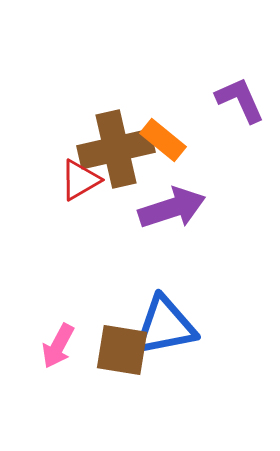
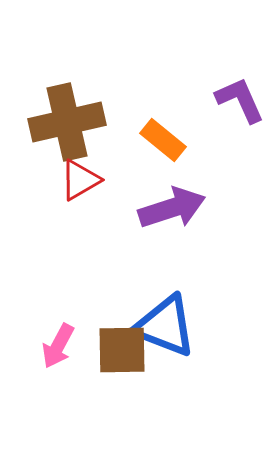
brown cross: moved 49 px left, 27 px up
blue triangle: rotated 32 degrees clockwise
brown square: rotated 10 degrees counterclockwise
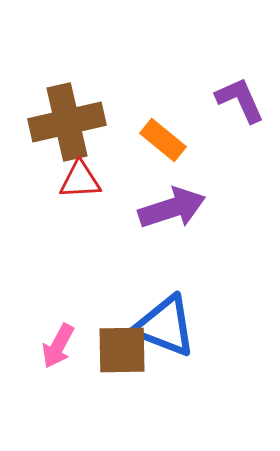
red triangle: rotated 27 degrees clockwise
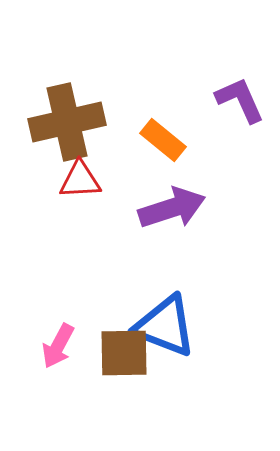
brown square: moved 2 px right, 3 px down
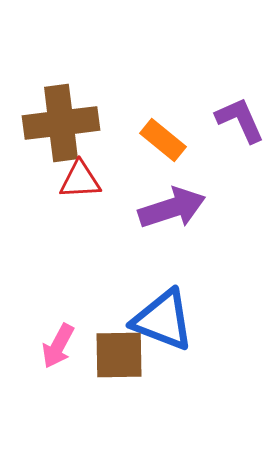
purple L-shape: moved 20 px down
brown cross: moved 6 px left, 1 px down; rotated 6 degrees clockwise
blue triangle: moved 2 px left, 6 px up
brown square: moved 5 px left, 2 px down
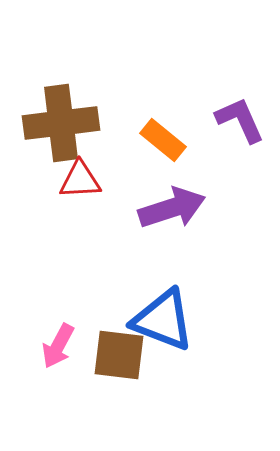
brown square: rotated 8 degrees clockwise
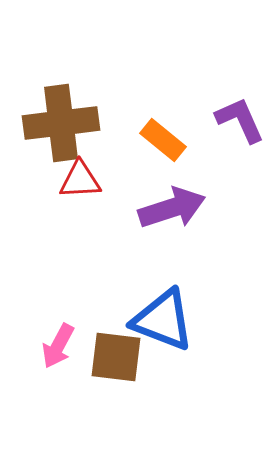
brown square: moved 3 px left, 2 px down
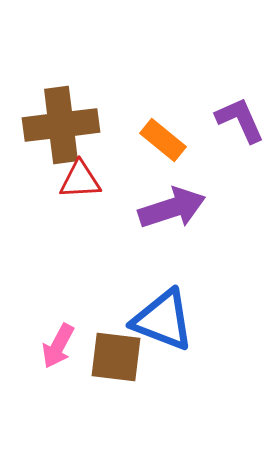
brown cross: moved 2 px down
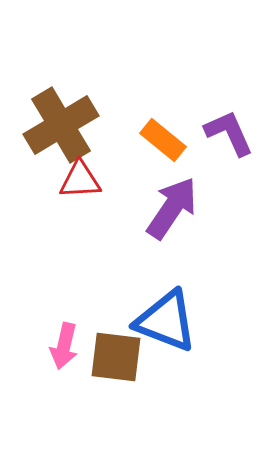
purple L-shape: moved 11 px left, 13 px down
brown cross: rotated 24 degrees counterclockwise
purple arrow: rotated 38 degrees counterclockwise
blue triangle: moved 3 px right, 1 px down
pink arrow: moved 6 px right; rotated 15 degrees counterclockwise
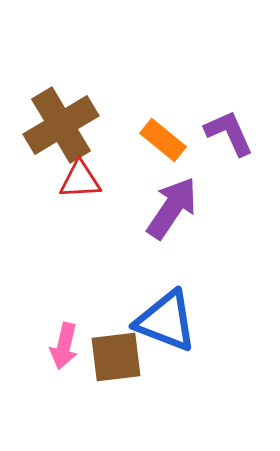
brown square: rotated 14 degrees counterclockwise
